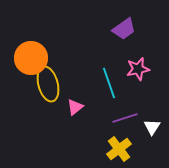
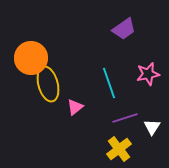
pink star: moved 10 px right, 5 px down
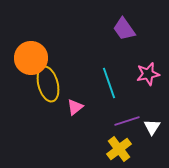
purple trapezoid: rotated 90 degrees clockwise
purple line: moved 2 px right, 3 px down
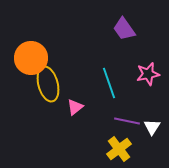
purple line: rotated 30 degrees clockwise
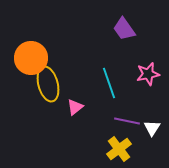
white triangle: moved 1 px down
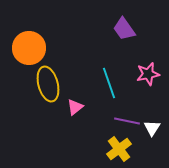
orange circle: moved 2 px left, 10 px up
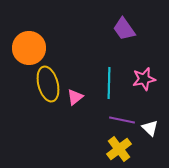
pink star: moved 4 px left, 5 px down
cyan line: rotated 20 degrees clockwise
pink triangle: moved 10 px up
purple line: moved 5 px left, 1 px up
white triangle: moved 2 px left; rotated 18 degrees counterclockwise
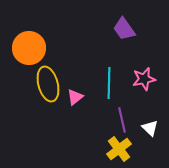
purple line: rotated 65 degrees clockwise
